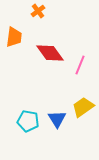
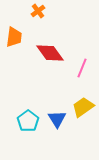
pink line: moved 2 px right, 3 px down
cyan pentagon: rotated 25 degrees clockwise
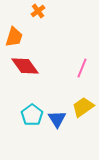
orange trapezoid: rotated 10 degrees clockwise
red diamond: moved 25 px left, 13 px down
cyan pentagon: moved 4 px right, 6 px up
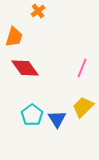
red diamond: moved 2 px down
yellow trapezoid: rotated 10 degrees counterclockwise
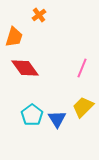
orange cross: moved 1 px right, 4 px down
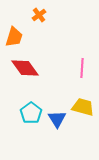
pink line: rotated 18 degrees counterclockwise
yellow trapezoid: rotated 60 degrees clockwise
cyan pentagon: moved 1 px left, 2 px up
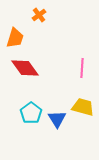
orange trapezoid: moved 1 px right, 1 px down
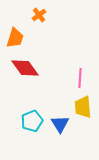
pink line: moved 2 px left, 10 px down
yellow trapezoid: rotated 110 degrees counterclockwise
cyan pentagon: moved 1 px right, 8 px down; rotated 15 degrees clockwise
blue triangle: moved 3 px right, 5 px down
